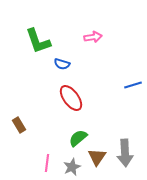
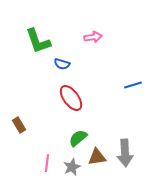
brown triangle: rotated 48 degrees clockwise
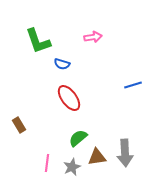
red ellipse: moved 2 px left
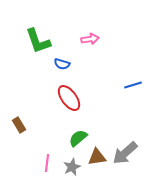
pink arrow: moved 3 px left, 2 px down
gray arrow: rotated 52 degrees clockwise
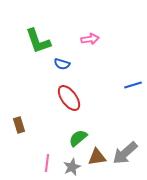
brown rectangle: rotated 14 degrees clockwise
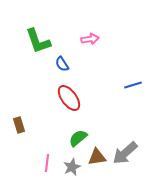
blue semicircle: rotated 42 degrees clockwise
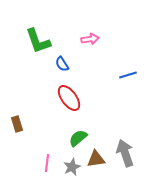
blue line: moved 5 px left, 10 px up
brown rectangle: moved 2 px left, 1 px up
gray arrow: rotated 112 degrees clockwise
brown triangle: moved 1 px left, 2 px down
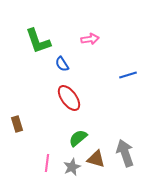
brown triangle: rotated 24 degrees clockwise
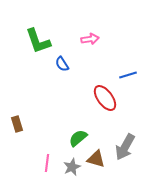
red ellipse: moved 36 px right
gray arrow: moved 6 px up; rotated 132 degrees counterclockwise
